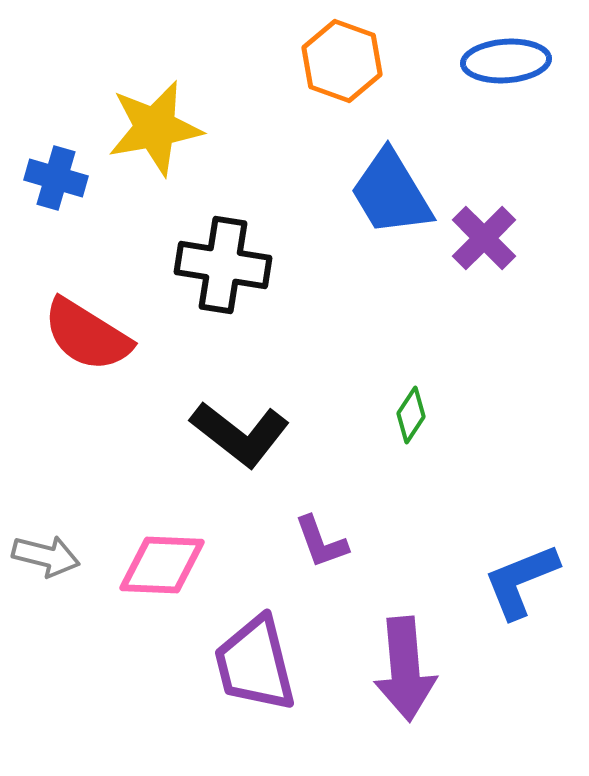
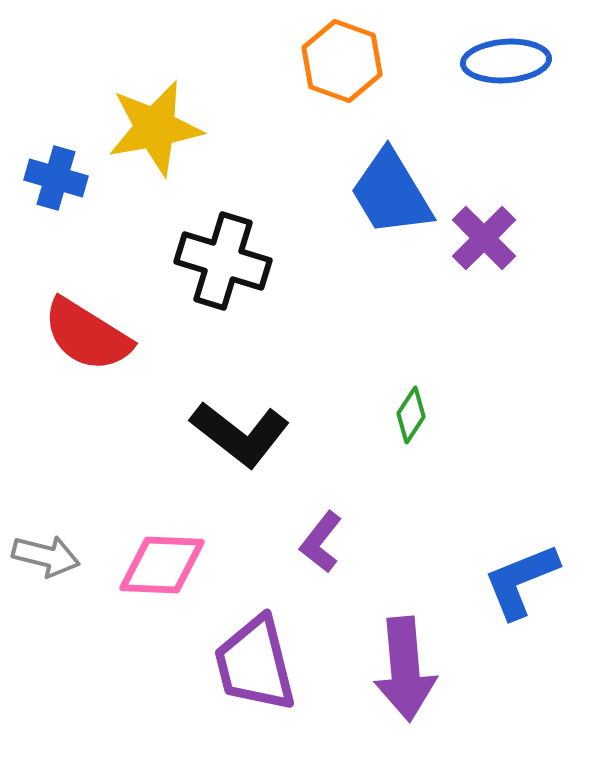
black cross: moved 4 px up; rotated 8 degrees clockwise
purple L-shape: rotated 58 degrees clockwise
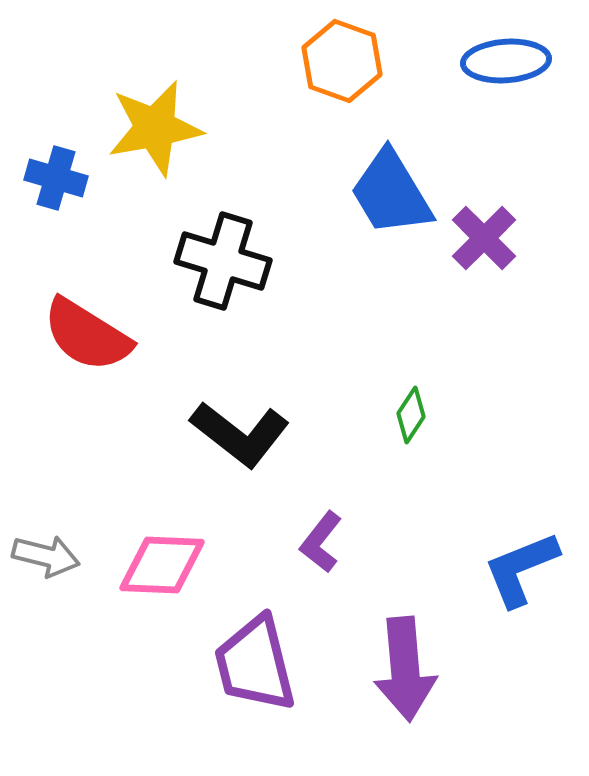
blue L-shape: moved 12 px up
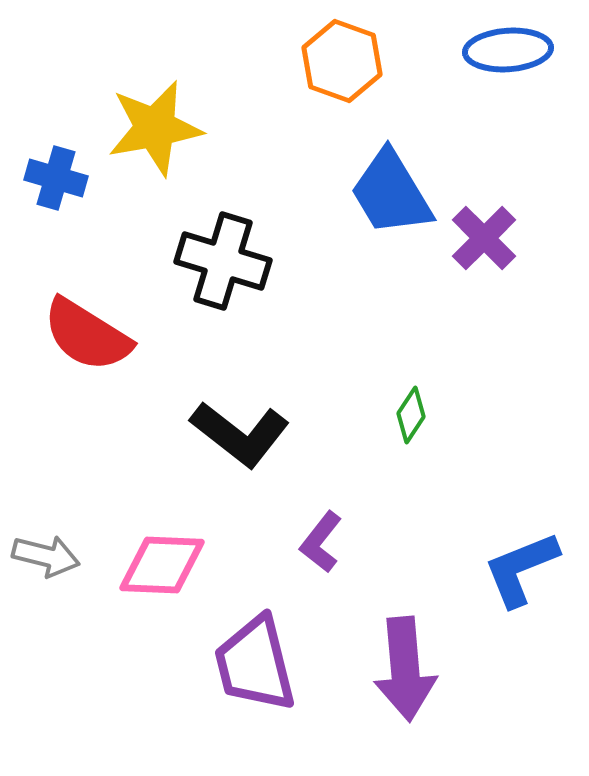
blue ellipse: moved 2 px right, 11 px up
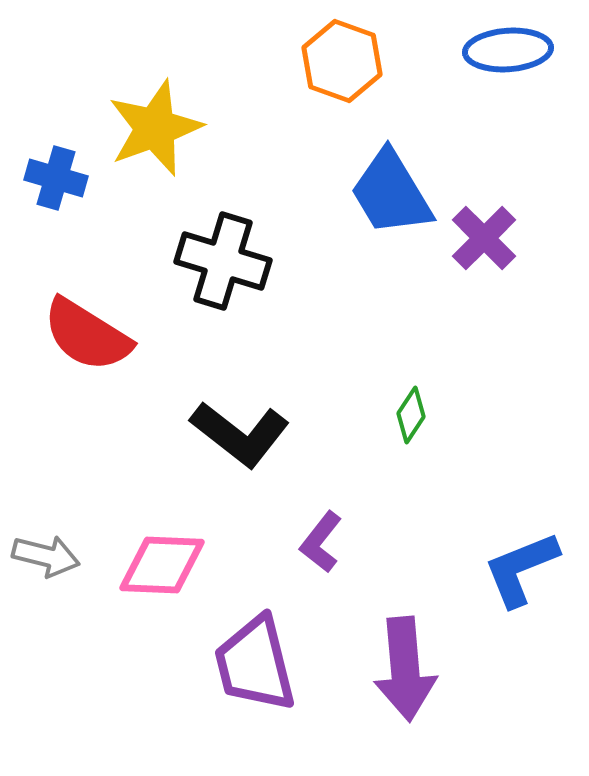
yellow star: rotated 10 degrees counterclockwise
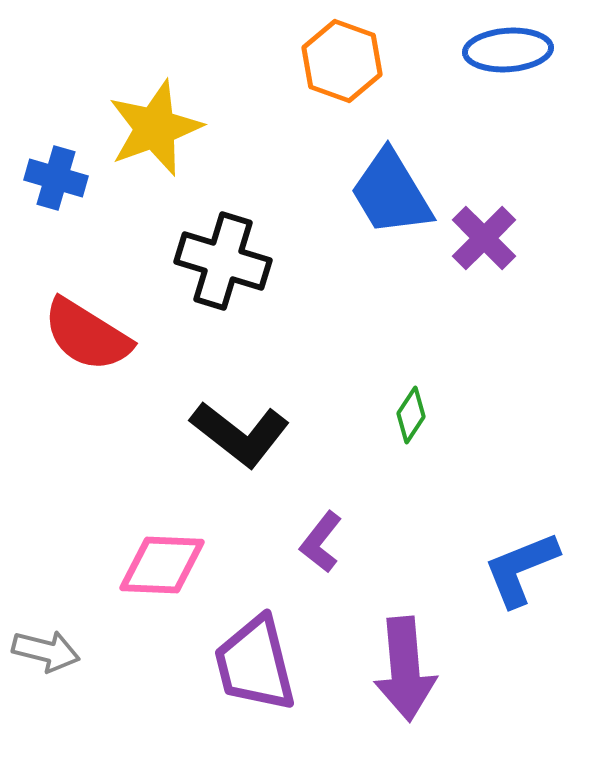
gray arrow: moved 95 px down
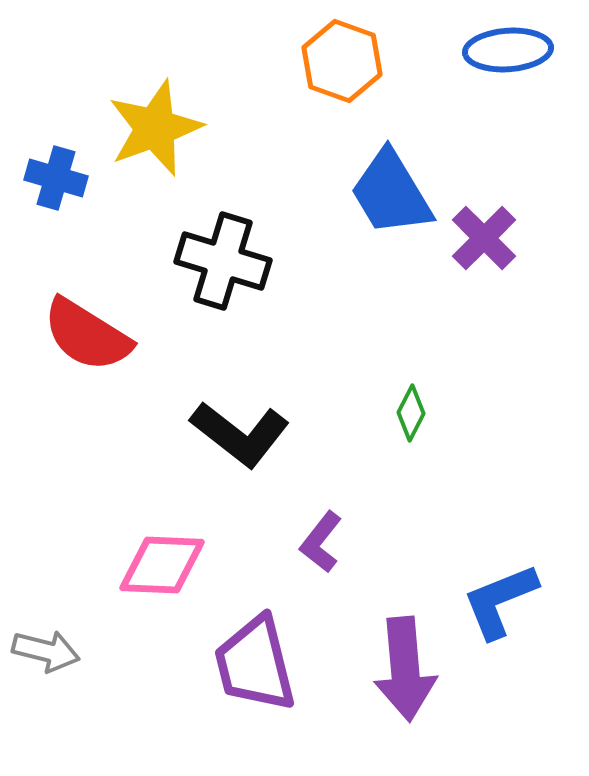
green diamond: moved 2 px up; rotated 6 degrees counterclockwise
blue L-shape: moved 21 px left, 32 px down
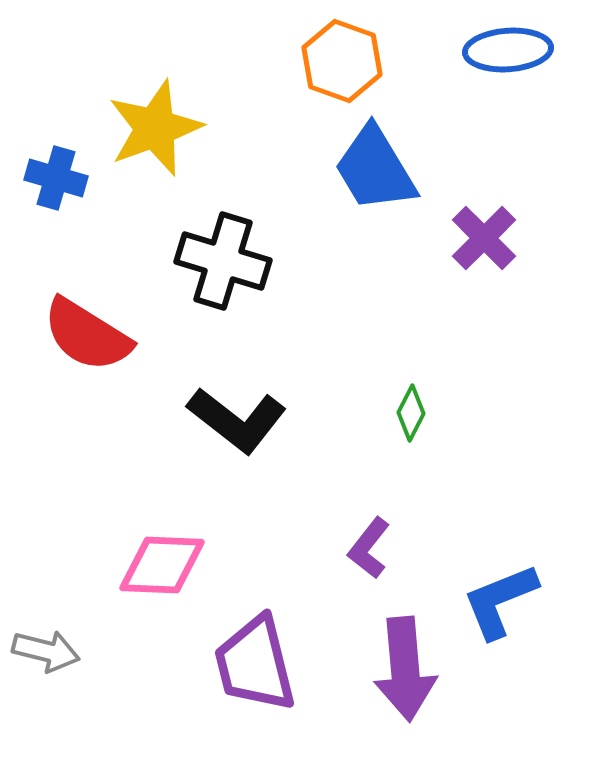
blue trapezoid: moved 16 px left, 24 px up
black L-shape: moved 3 px left, 14 px up
purple L-shape: moved 48 px right, 6 px down
